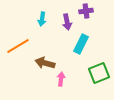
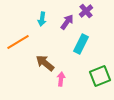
purple cross: rotated 32 degrees counterclockwise
purple arrow: rotated 133 degrees counterclockwise
orange line: moved 4 px up
brown arrow: rotated 24 degrees clockwise
green square: moved 1 px right, 3 px down
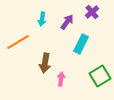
purple cross: moved 6 px right, 1 px down
brown arrow: rotated 120 degrees counterclockwise
green square: rotated 10 degrees counterclockwise
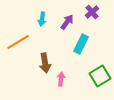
brown arrow: rotated 18 degrees counterclockwise
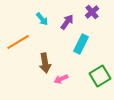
cyan arrow: rotated 48 degrees counterclockwise
pink arrow: rotated 120 degrees counterclockwise
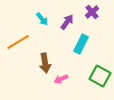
green square: rotated 30 degrees counterclockwise
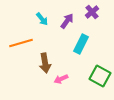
purple arrow: moved 1 px up
orange line: moved 3 px right, 1 px down; rotated 15 degrees clockwise
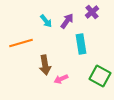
cyan arrow: moved 4 px right, 2 px down
cyan rectangle: rotated 36 degrees counterclockwise
brown arrow: moved 2 px down
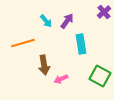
purple cross: moved 12 px right
orange line: moved 2 px right
brown arrow: moved 1 px left
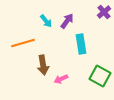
brown arrow: moved 1 px left
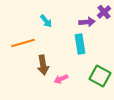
purple arrow: moved 20 px right, 1 px down; rotated 49 degrees clockwise
cyan rectangle: moved 1 px left
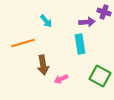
purple cross: rotated 32 degrees counterclockwise
